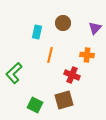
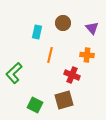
purple triangle: moved 3 px left; rotated 24 degrees counterclockwise
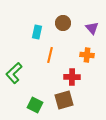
red cross: moved 2 px down; rotated 21 degrees counterclockwise
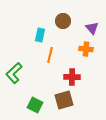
brown circle: moved 2 px up
cyan rectangle: moved 3 px right, 3 px down
orange cross: moved 1 px left, 6 px up
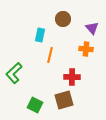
brown circle: moved 2 px up
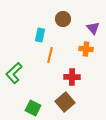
purple triangle: moved 1 px right
brown square: moved 1 px right, 2 px down; rotated 24 degrees counterclockwise
green square: moved 2 px left, 3 px down
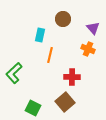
orange cross: moved 2 px right; rotated 16 degrees clockwise
